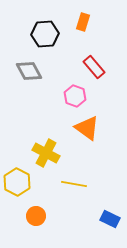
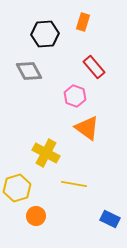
yellow hexagon: moved 6 px down; rotated 16 degrees clockwise
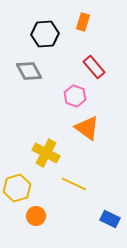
yellow line: rotated 15 degrees clockwise
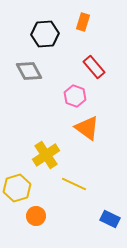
yellow cross: moved 2 px down; rotated 28 degrees clockwise
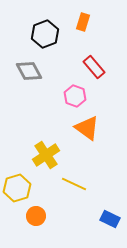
black hexagon: rotated 16 degrees counterclockwise
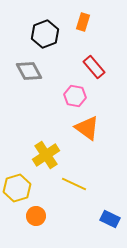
pink hexagon: rotated 10 degrees counterclockwise
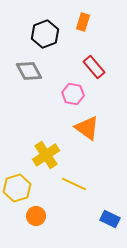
pink hexagon: moved 2 px left, 2 px up
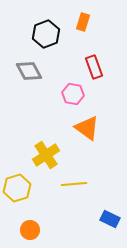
black hexagon: moved 1 px right
red rectangle: rotated 20 degrees clockwise
yellow line: rotated 30 degrees counterclockwise
orange circle: moved 6 px left, 14 px down
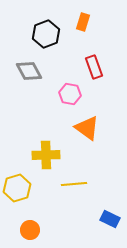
pink hexagon: moved 3 px left
yellow cross: rotated 32 degrees clockwise
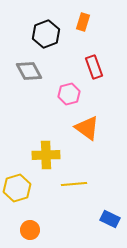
pink hexagon: moved 1 px left; rotated 25 degrees counterclockwise
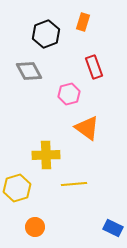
blue rectangle: moved 3 px right, 9 px down
orange circle: moved 5 px right, 3 px up
